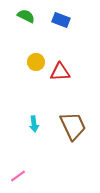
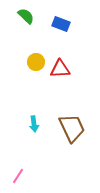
green semicircle: rotated 18 degrees clockwise
blue rectangle: moved 4 px down
red triangle: moved 3 px up
brown trapezoid: moved 1 px left, 2 px down
pink line: rotated 21 degrees counterclockwise
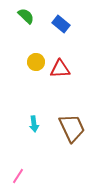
blue rectangle: rotated 18 degrees clockwise
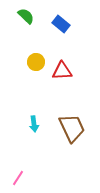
red triangle: moved 2 px right, 2 px down
pink line: moved 2 px down
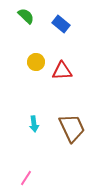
pink line: moved 8 px right
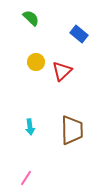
green semicircle: moved 5 px right, 2 px down
blue rectangle: moved 18 px right, 10 px down
red triangle: rotated 40 degrees counterclockwise
cyan arrow: moved 4 px left, 3 px down
brown trapezoid: moved 2 px down; rotated 24 degrees clockwise
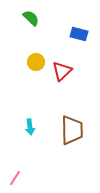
blue rectangle: rotated 24 degrees counterclockwise
pink line: moved 11 px left
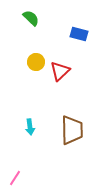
red triangle: moved 2 px left
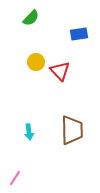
green semicircle: rotated 90 degrees clockwise
blue rectangle: rotated 24 degrees counterclockwise
red triangle: rotated 30 degrees counterclockwise
cyan arrow: moved 1 px left, 5 px down
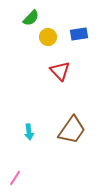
yellow circle: moved 12 px right, 25 px up
brown trapezoid: rotated 36 degrees clockwise
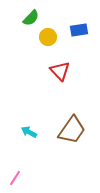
blue rectangle: moved 4 px up
cyan arrow: rotated 126 degrees clockwise
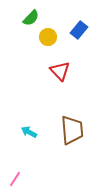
blue rectangle: rotated 42 degrees counterclockwise
brown trapezoid: rotated 40 degrees counterclockwise
pink line: moved 1 px down
